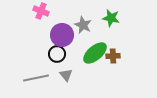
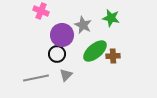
green ellipse: moved 2 px up
gray triangle: rotated 24 degrees clockwise
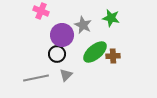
green ellipse: moved 1 px down
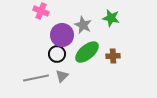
green ellipse: moved 8 px left
gray triangle: moved 4 px left, 1 px down
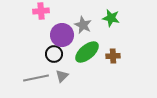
pink cross: rotated 28 degrees counterclockwise
black circle: moved 3 px left
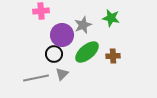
gray star: rotated 24 degrees clockwise
gray triangle: moved 2 px up
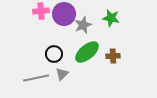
purple circle: moved 2 px right, 21 px up
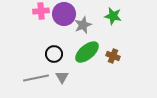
green star: moved 2 px right, 2 px up
brown cross: rotated 24 degrees clockwise
gray triangle: moved 3 px down; rotated 16 degrees counterclockwise
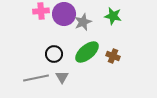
gray star: moved 3 px up
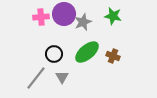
pink cross: moved 6 px down
gray line: rotated 40 degrees counterclockwise
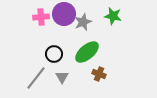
brown cross: moved 14 px left, 18 px down
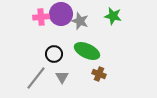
purple circle: moved 3 px left
gray star: moved 3 px left, 1 px up; rotated 30 degrees counterclockwise
green ellipse: moved 1 px up; rotated 65 degrees clockwise
